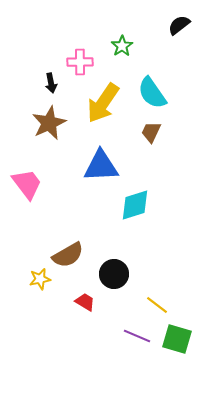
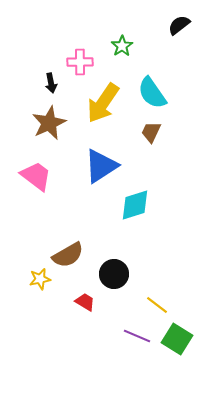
blue triangle: rotated 30 degrees counterclockwise
pink trapezoid: moved 9 px right, 8 px up; rotated 16 degrees counterclockwise
green square: rotated 16 degrees clockwise
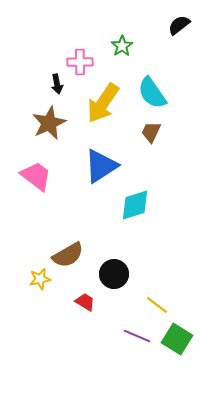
black arrow: moved 6 px right, 1 px down
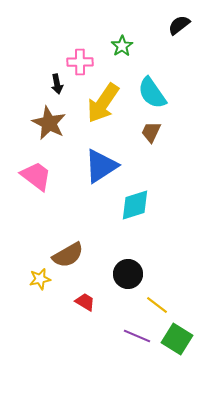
brown star: rotated 20 degrees counterclockwise
black circle: moved 14 px right
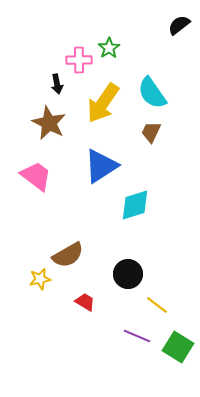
green star: moved 13 px left, 2 px down
pink cross: moved 1 px left, 2 px up
green square: moved 1 px right, 8 px down
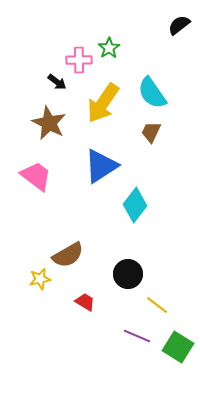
black arrow: moved 2 px up; rotated 42 degrees counterclockwise
cyan diamond: rotated 36 degrees counterclockwise
